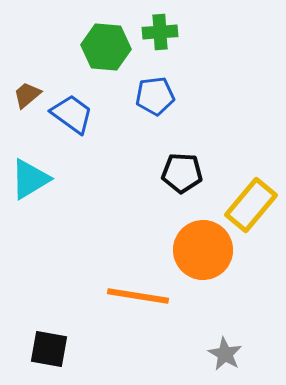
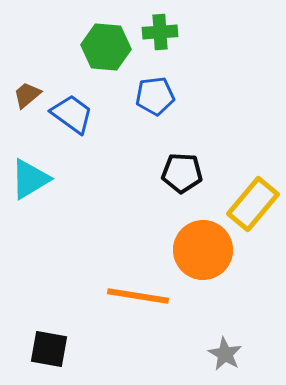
yellow rectangle: moved 2 px right, 1 px up
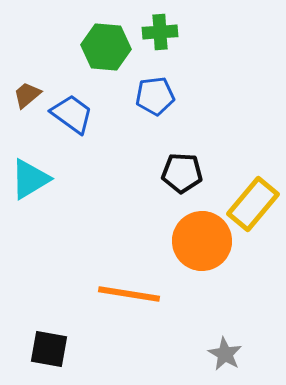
orange circle: moved 1 px left, 9 px up
orange line: moved 9 px left, 2 px up
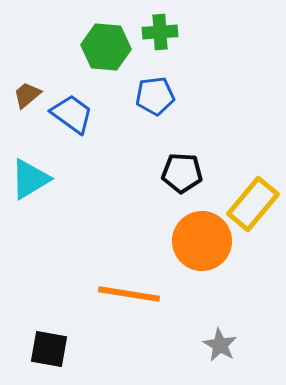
gray star: moved 5 px left, 9 px up
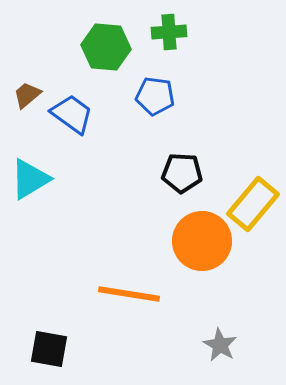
green cross: moved 9 px right
blue pentagon: rotated 15 degrees clockwise
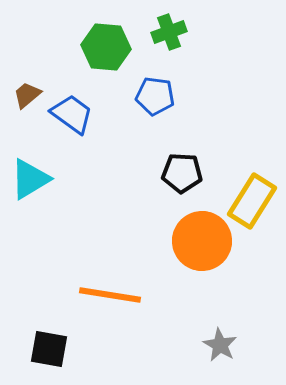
green cross: rotated 16 degrees counterclockwise
yellow rectangle: moved 1 px left, 3 px up; rotated 8 degrees counterclockwise
orange line: moved 19 px left, 1 px down
